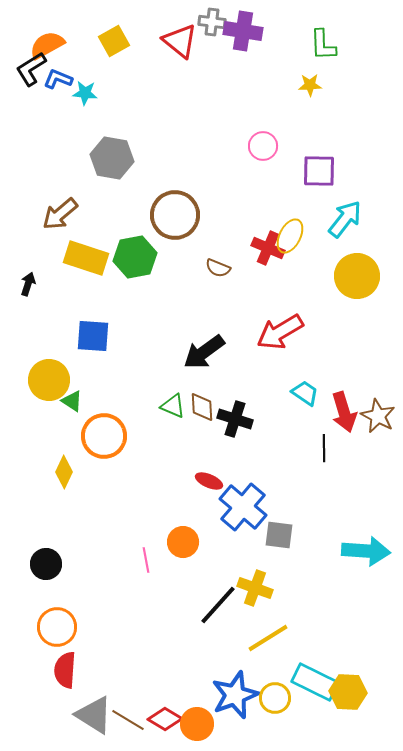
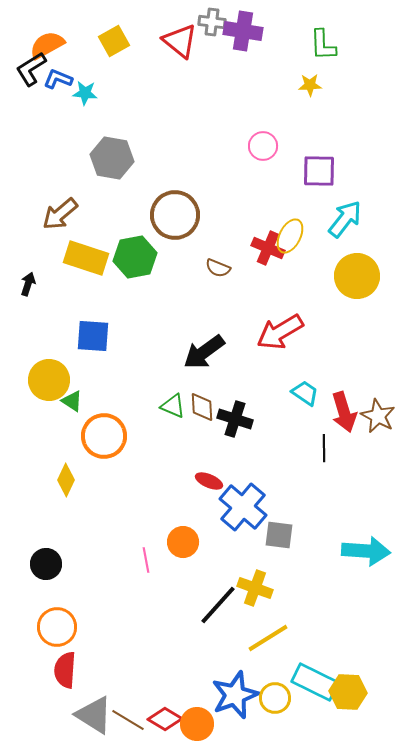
yellow diamond at (64, 472): moved 2 px right, 8 px down
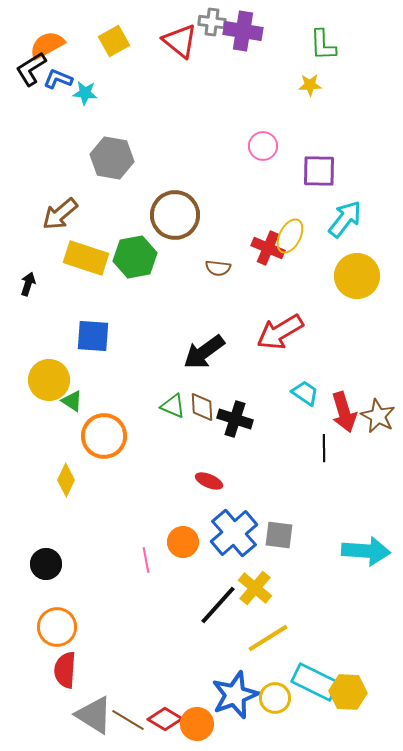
brown semicircle at (218, 268): rotated 15 degrees counterclockwise
blue cross at (243, 507): moved 9 px left, 26 px down; rotated 9 degrees clockwise
yellow cross at (255, 588): rotated 20 degrees clockwise
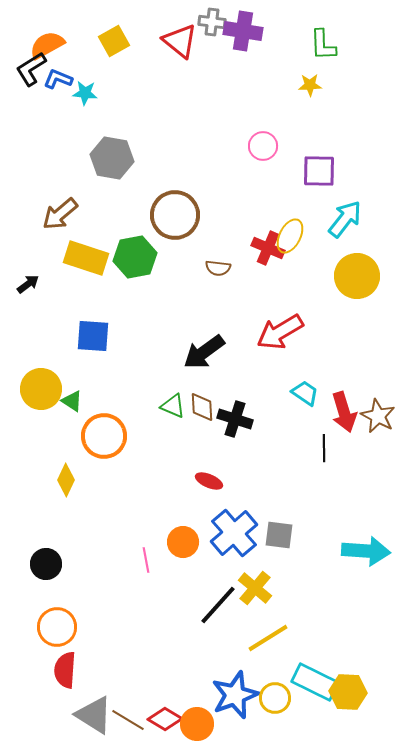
black arrow at (28, 284): rotated 35 degrees clockwise
yellow circle at (49, 380): moved 8 px left, 9 px down
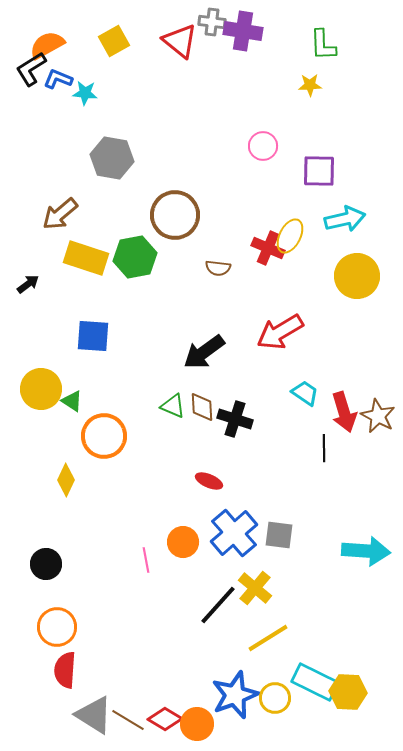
cyan arrow at (345, 219): rotated 39 degrees clockwise
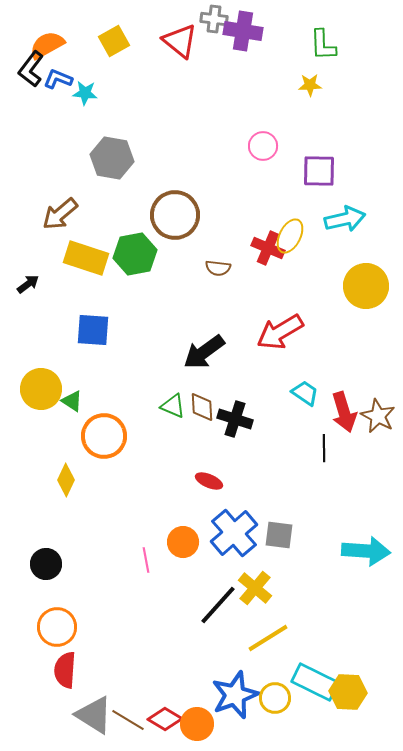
gray cross at (212, 22): moved 2 px right, 3 px up
black L-shape at (31, 69): rotated 21 degrees counterclockwise
green hexagon at (135, 257): moved 3 px up
yellow circle at (357, 276): moved 9 px right, 10 px down
blue square at (93, 336): moved 6 px up
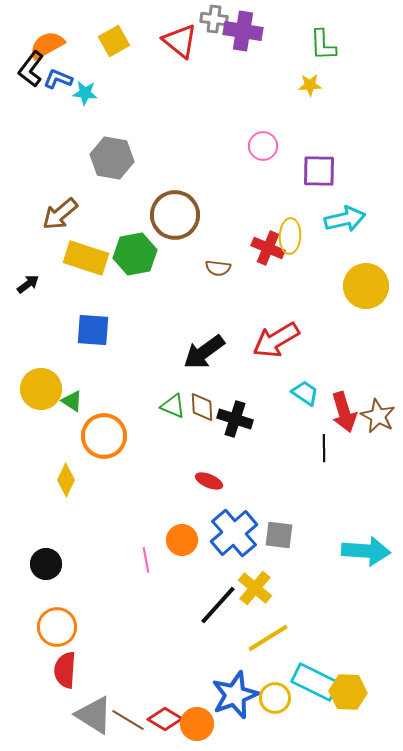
yellow ellipse at (290, 236): rotated 24 degrees counterclockwise
red arrow at (280, 332): moved 4 px left, 8 px down
orange circle at (183, 542): moved 1 px left, 2 px up
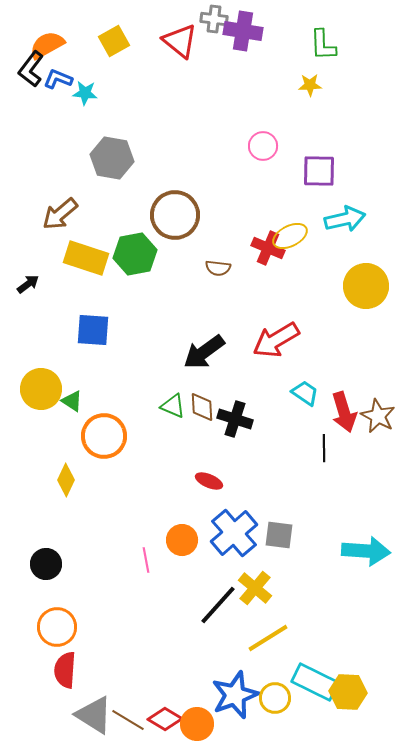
yellow ellipse at (290, 236): rotated 60 degrees clockwise
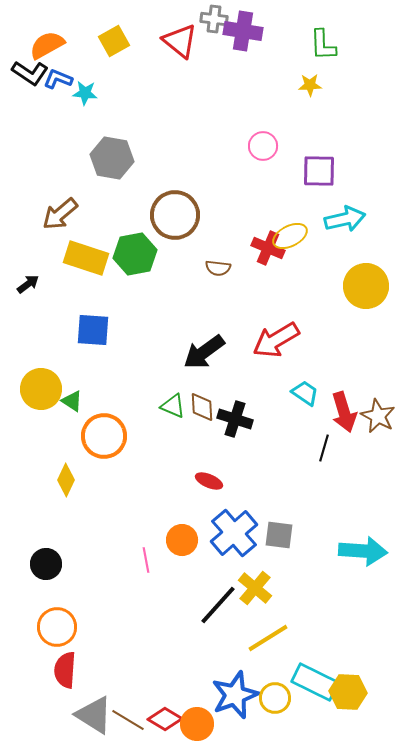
black L-shape at (31, 69): moved 1 px left, 4 px down; rotated 93 degrees counterclockwise
black line at (324, 448): rotated 16 degrees clockwise
cyan arrow at (366, 551): moved 3 px left
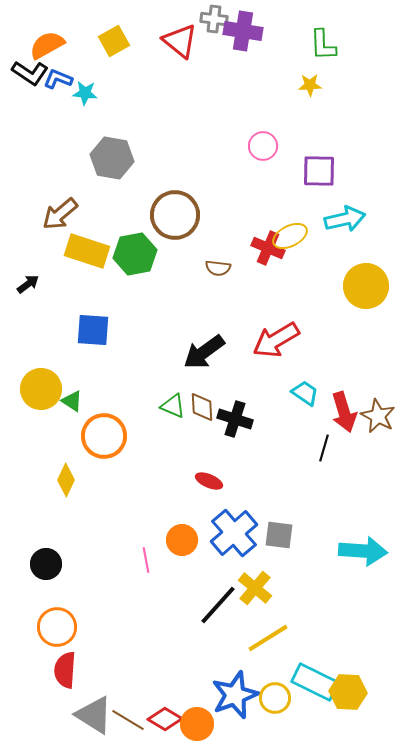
yellow rectangle at (86, 258): moved 1 px right, 7 px up
